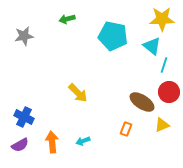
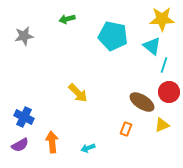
cyan arrow: moved 5 px right, 7 px down
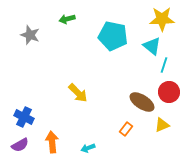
gray star: moved 6 px right, 1 px up; rotated 30 degrees clockwise
orange rectangle: rotated 16 degrees clockwise
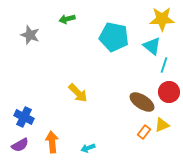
cyan pentagon: moved 1 px right, 1 px down
orange rectangle: moved 18 px right, 3 px down
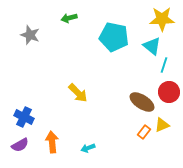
green arrow: moved 2 px right, 1 px up
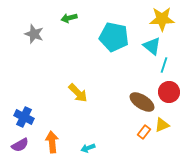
gray star: moved 4 px right, 1 px up
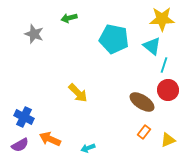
cyan pentagon: moved 2 px down
red circle: moved 1 px left, 2 px up
yellow triangle: moved 6 px right, 15 px down
orange arrow: moved 2 px left, 3 px up; rotated 60 degrees counterclockwise
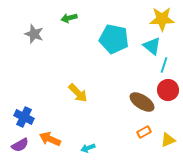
orange rectangle: rotated 24 degrees clockwise
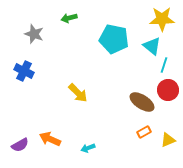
blue cross: moved 46 px up
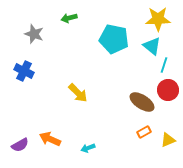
yellow star: moved 4 px left
